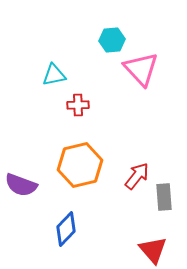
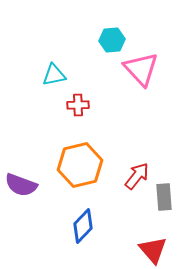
blue diamond: moved 17 px right, 3 px up
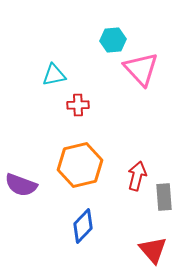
cyan hexagon: moved 1 px right
red arrow: rotated 24 degrees counterclockwise
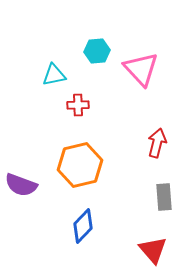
cyan hexagon: moved 16 px left, 11 px down
red arrow: moved 20 px right, 33 px up
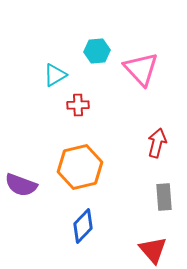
cyan triangle: moved 1 px right; rotated 20 degrees counterclockwise
orange hexagon: moved 2 px down
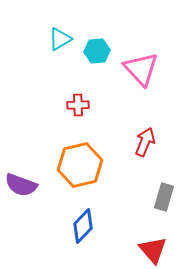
cyan triangle: moved 5 px right, 36 px up
red arrow: moved 12 px left, 1 px up; rotated 8 degrees clockwise
orange hexagon: moved 2 px up
gray rectangle: rotated 20 degrees clockwise
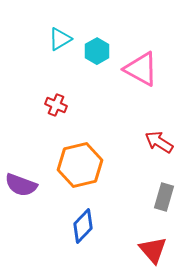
cyan hexagon: rotated 25 degrees counterclockwise
pink triangle: rotated 18 degrees counterclockwise
red cross: moved 22 px left; rotated 25 degrees clockwise
red arrow: moved 14 px right; rotated 80 degrees counterclockwise
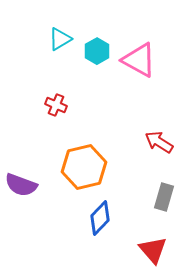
pink triangle: moved 2 px left, 9 px up
orange hexagon: moved 4 px right, 2 px down
blue diamond: moved 17 px right, 8 px up
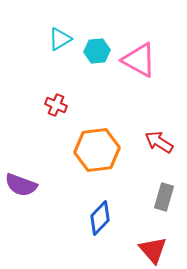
cyan hexagon: rotated 25 degrees clockwise
orange hexagon: moved 13 px right, 17 px up; rotated 6 degrees clockwise
